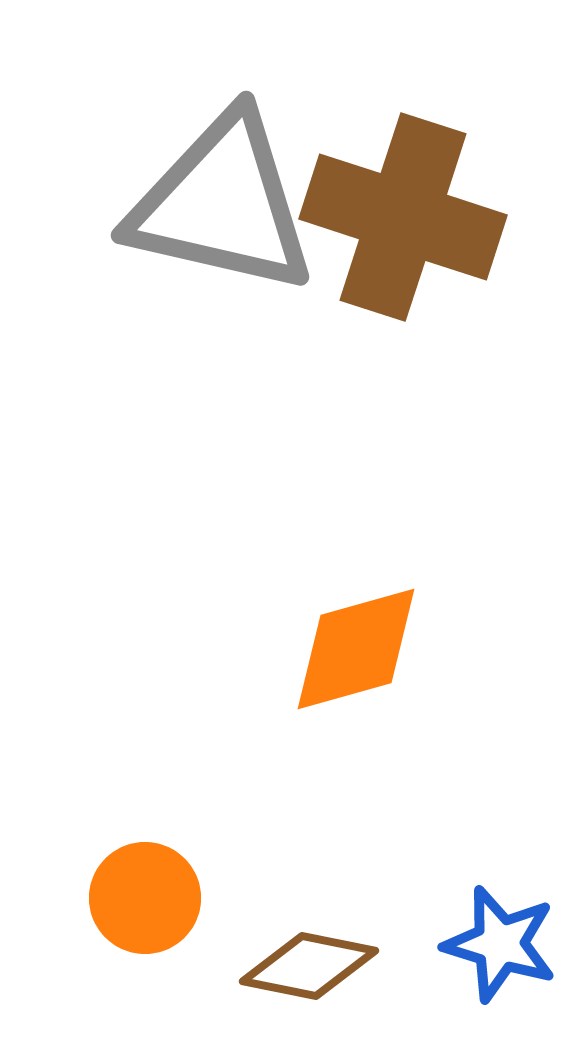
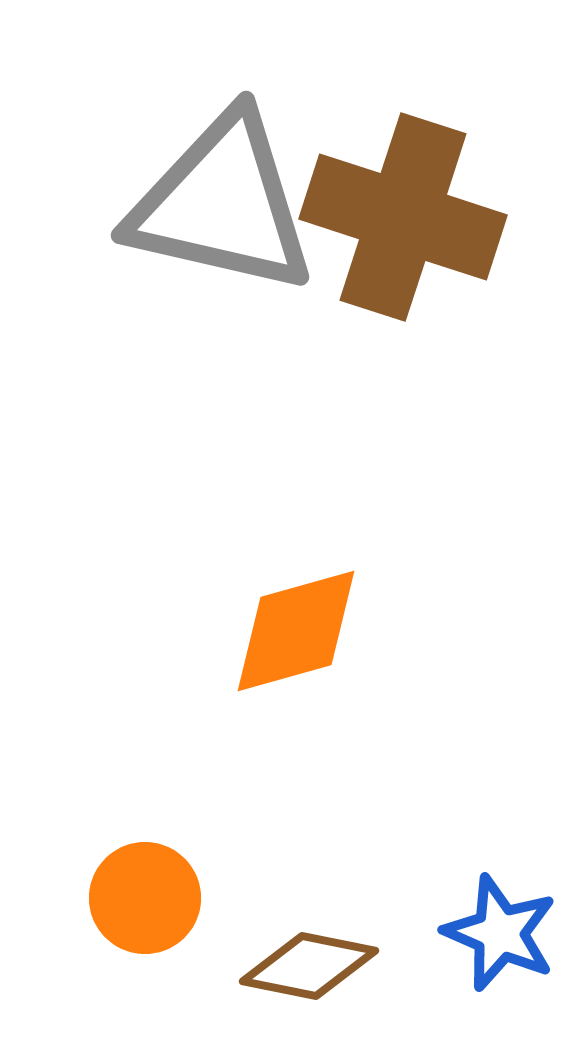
orange diamond: moved 60 px left, 18 px up
blue star: moved 11 px up; rotated 6 degrees clockwise
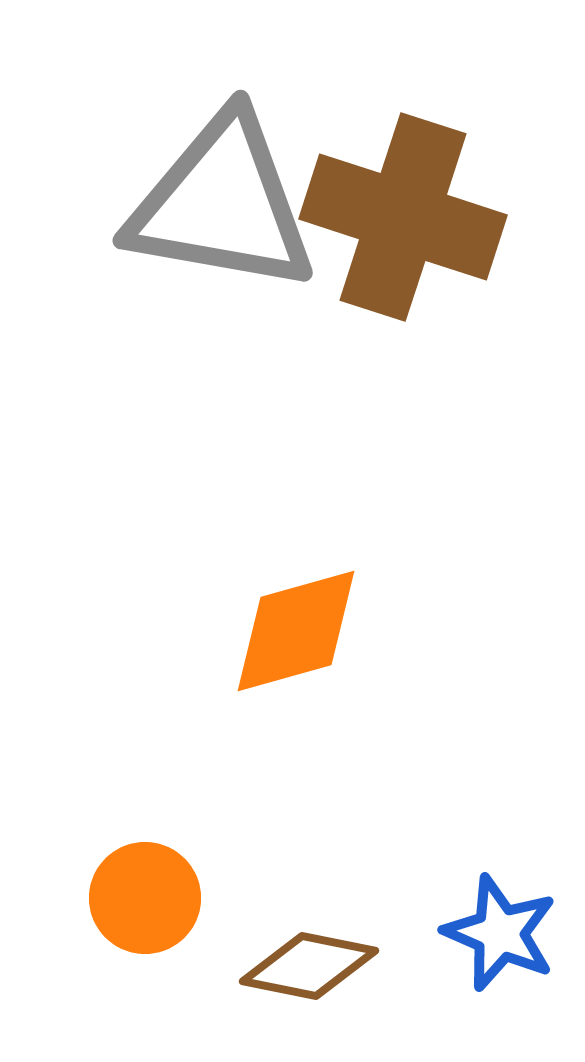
gray triangle: rotated 3 degrees counterclockwise
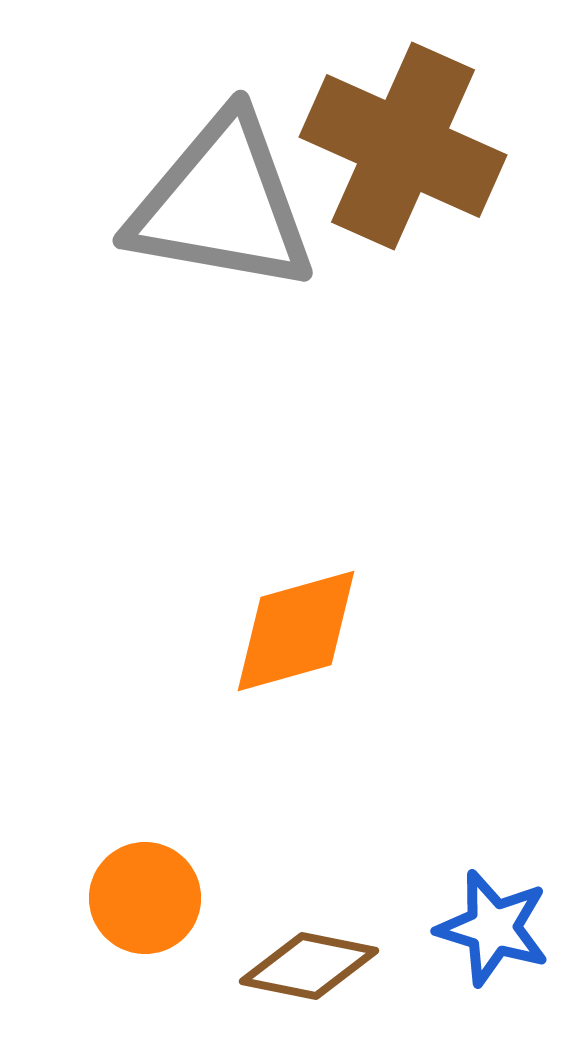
brown cross: moved 71 px up; rotated 6 degrees clockwise
blue star: moved 7 px left, 5 px up; rotated 6 degrees counterclockwise
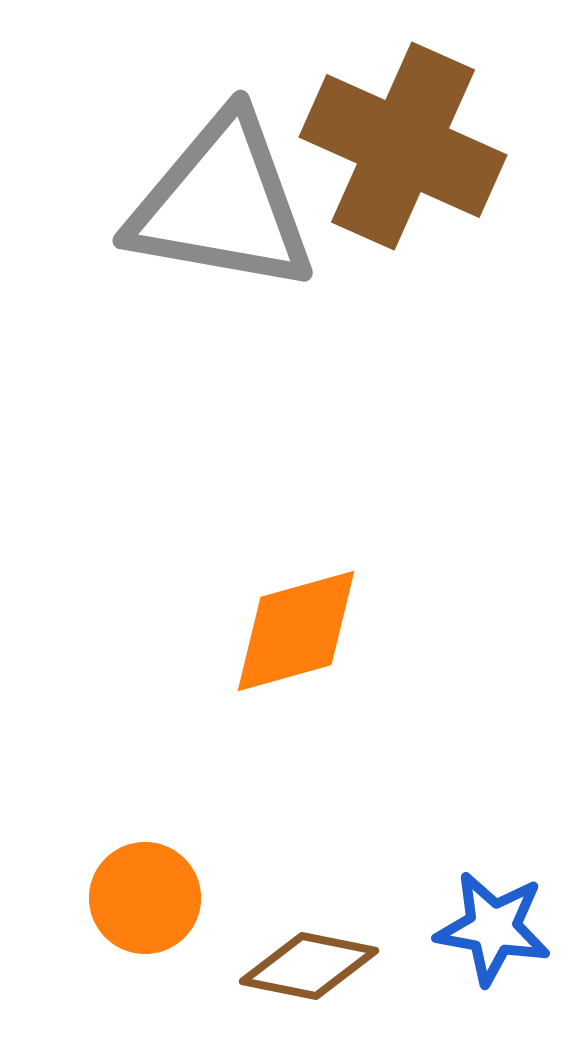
blue star: rotated 7 degrees counterclockwise
